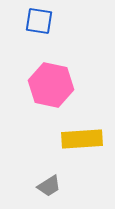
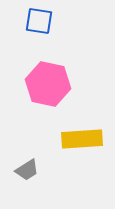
pink hexagon: moved 3 px left, 1 px up
gray trapezoid: moved 22 px left, 16 px up
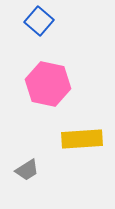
blue square: rotated 32 degrees clockwise
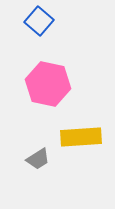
yellow rectangle: moved 1 px left, 2 px up
gray trapezoid: moved 11 px right, 11 px up
